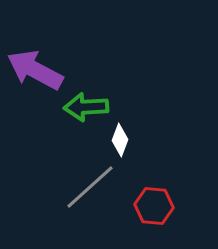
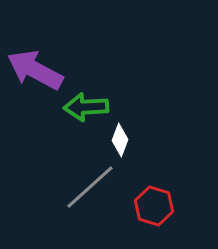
red hexagon: rotated 12 degrees clockwise
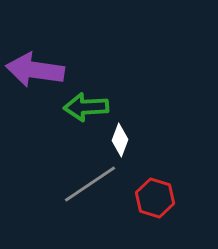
purple arrow: rotated 20 degrees counterclockwise
gray line: moved 3 px up; rotated 8 degrees clockwise
red hexagon: moved 1 px right, 8 px up
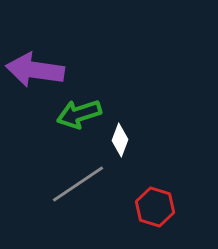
green arrow: moved 7 px left, 7 px down; rotated 15 degrees counterclockwise
gray line: moved 12 px left
red hexagon: moved 9 px down
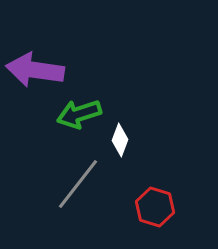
gray line: rotated 18 degrees counterclockwise
